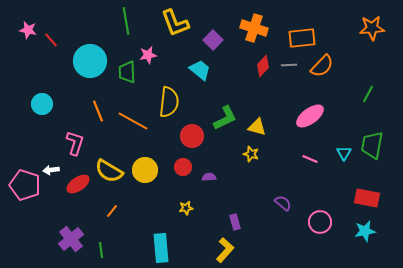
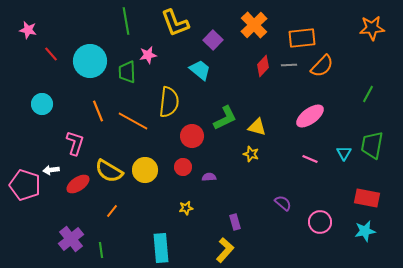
orange cross at (254, 28): moved 3 px up; rotated 28 degrees clockwise
red line at (51, 40): moved 14 px down
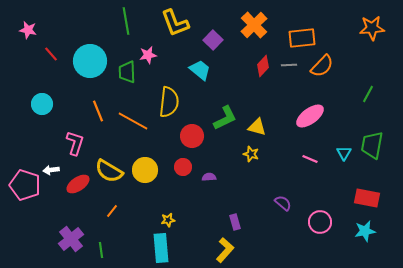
yellow star at (186, 208): moved 18 px left, 12 px down
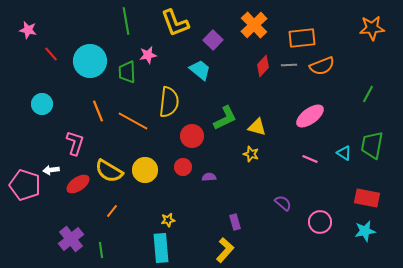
orange semicircle at (322, 66): rotated 25 degrees clockwise
cyan triangle at (344, 153): rotated 28 degrees counterclockwise
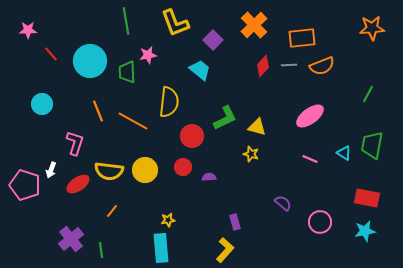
pink star at (28, 30): rotated 12 degrees counterclockwise
white arrow at (51, 170): rotated 63 degrees counterclockwise
yellow semicircle at (109, 171): rotated 24 degrees counterclockwise
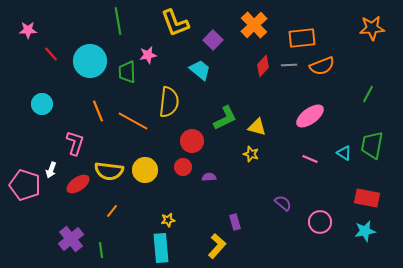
green line at (126, 21): moved 8 px left
red circle at (192, 136): moved 5 px down
yellow L-shape at (225, 250): moved 8 px left, 4 px up
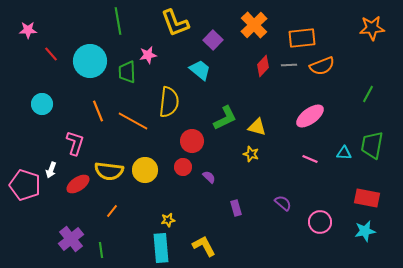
cyan triangle at (344, 153): rotated 28 degrees counterclockwise
purple semicircle at (209, 177): rotated 48 degrees clockwise
purple rectangle at (235, 222): moved 1 px right, 14 px up
yellow L-shape at (217, 246): moved 13 px left; rotated 70 degrees counterclockwise
